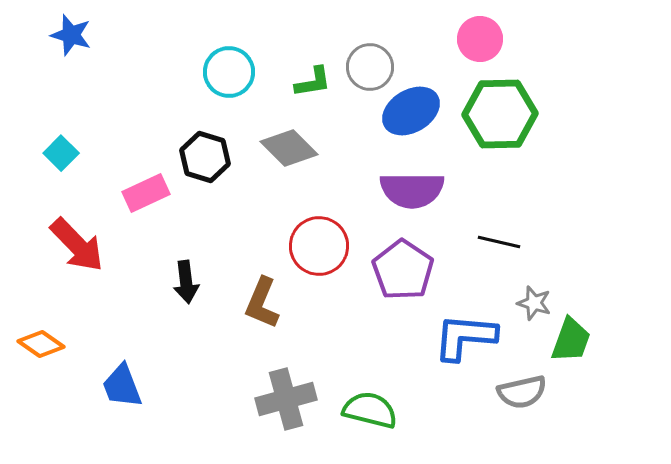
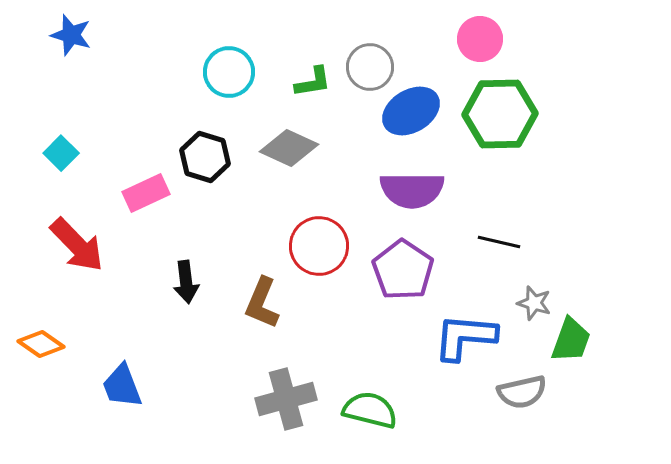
gray diamond: rotated 20 degrees counterclockwise
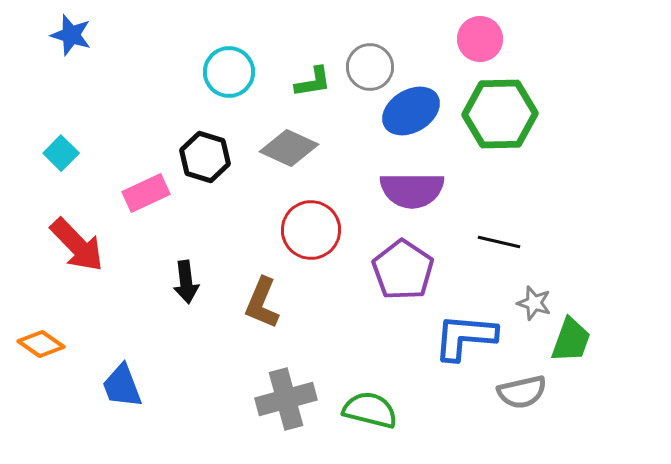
red circle: moved 8 px left, 16 px up
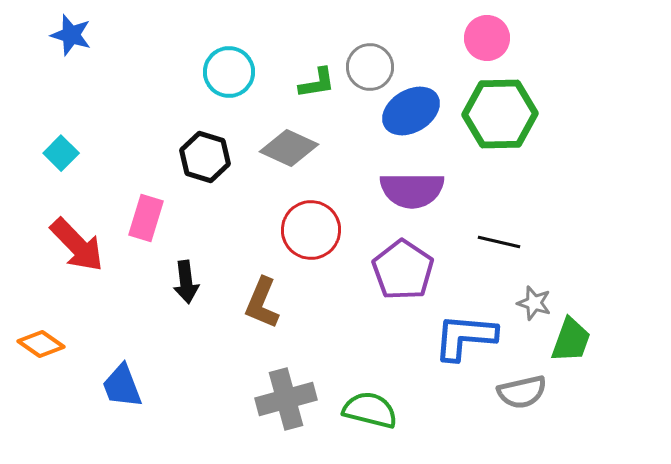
pink circle: moved 7 px right, 1 px up
green L-shape: moved 4 px right, 1 px down
pink rectangle: moved 25 px down; rotated 48 degrees counterclockwise
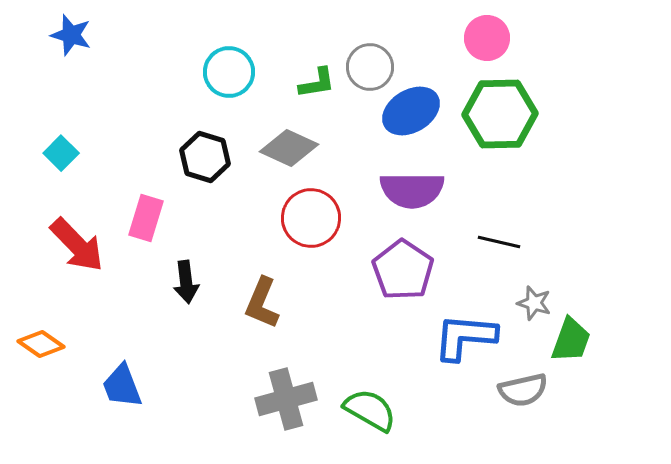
red circle: moved 12 px up
gray semicircle: moved 1 px right, 2 px up
green semicircle: rotated 16 degrees clockwise
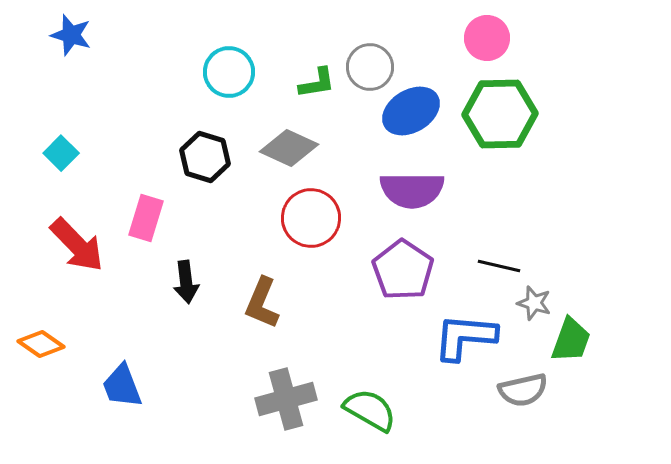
black line: moved 24 px down
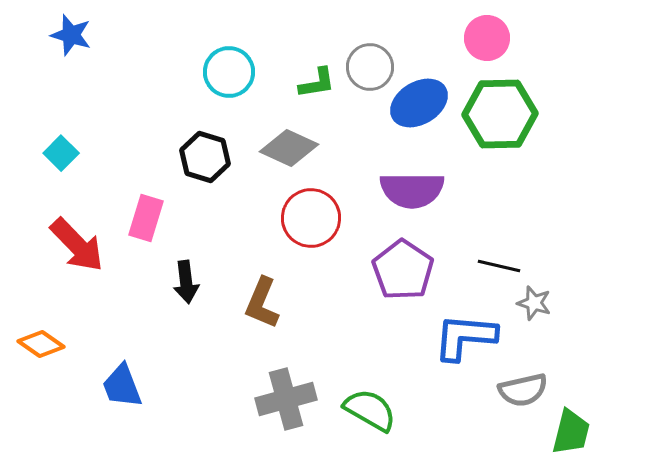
blue ellipse: moved 8 px right, 8 px up
green trapezoid: moved 92 px down; rotated 6 degrees counterclockwise
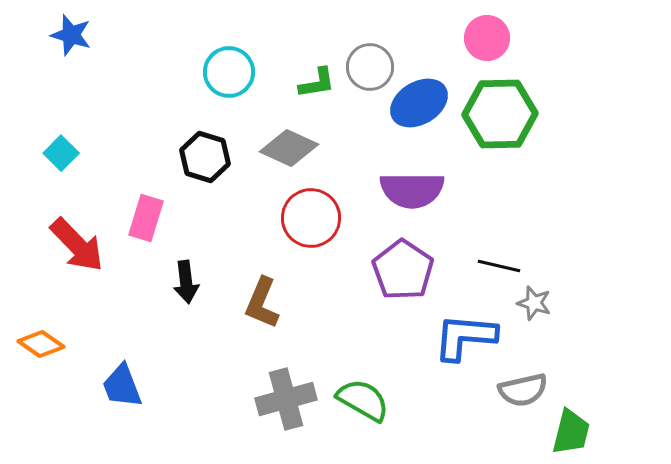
green semicircle: moved 7 px left, 10 px up
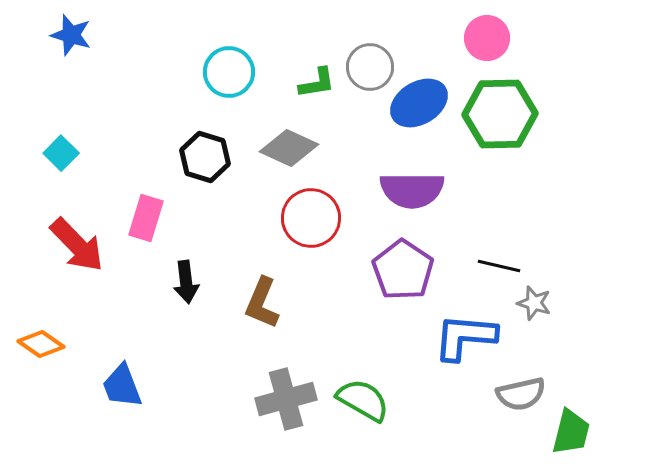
gray semicircle: moved 2 px left, 4 px down
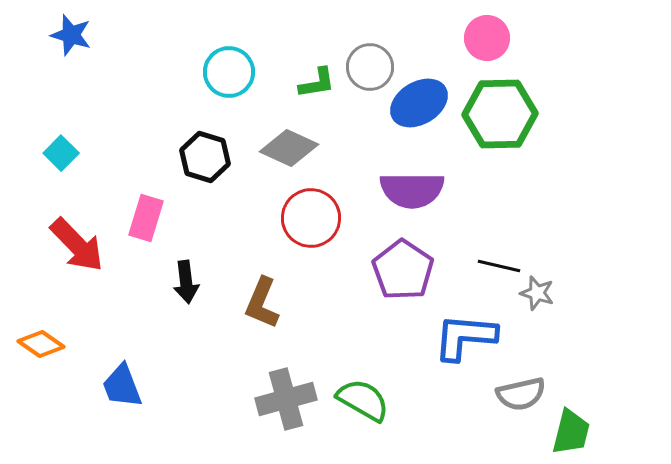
gray star: moved 3 px right, 10 px up
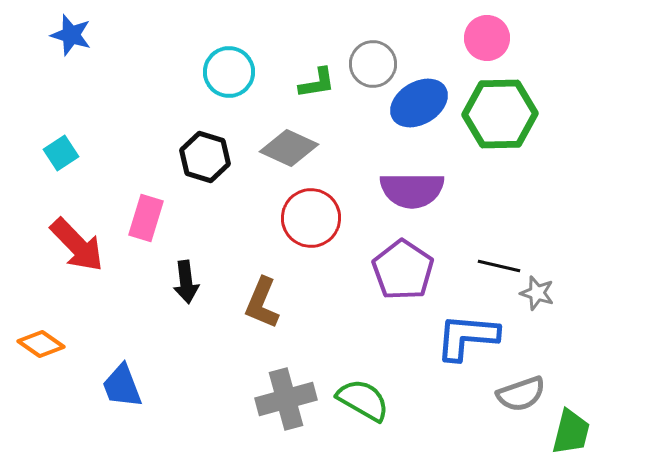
gray circle: moved 3 px right, 3 px up
cyan square: rotated 12 degrees clockwise
blue L-shape: moved 2 px right
gray semicircle: rotated 6 degrees counterclockwise
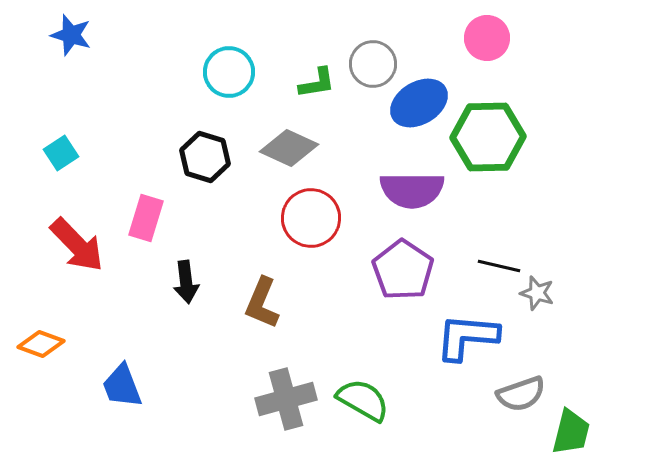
green hexagon: moved 12 px left, 23 px down
orange diamond: rotated 15 degrees counterclockwise
